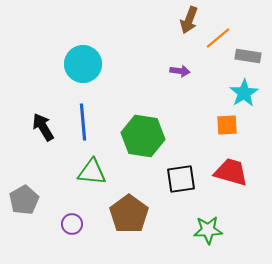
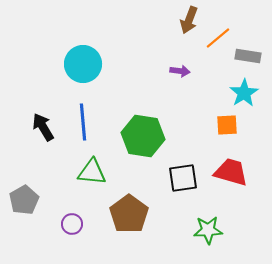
black square: moved 2 px right, 1 px up
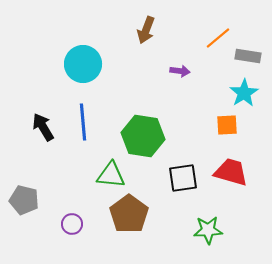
brown arrow: moved 43 px left, 10 px down
green triangle: moved 19 px right, 3 px down
gray pentagon: rotated 28 degrees counterclockwise
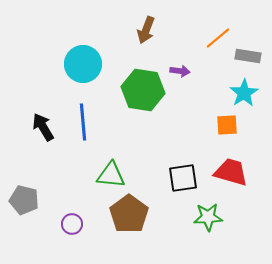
green hexagon: moved 46 px up
green star: moved 13 px up
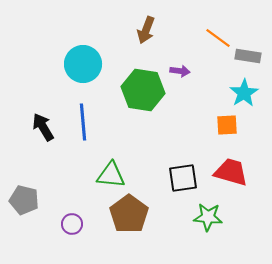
orange line: rotated 76 degrees clockwise
green star: rotated 8 degrees clockwise
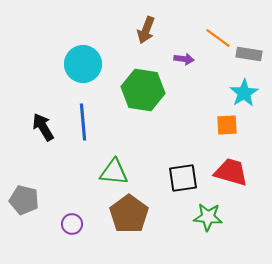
gray rectangle: moved 1 px right, 2 px up
purple arrow: moved 4 px right, 12 px up
green triangle: moved 3 px right, 3 px up
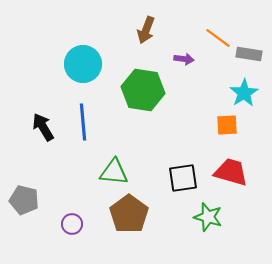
green star: rotated 12 degrees clockwise
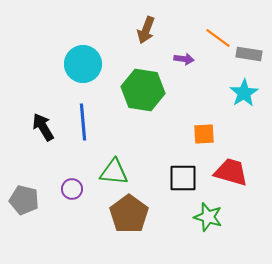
orange square: moved 23 px left, 9 px down
black square: rotated 8 degrees clockwise
purple circle: moved 35 px up
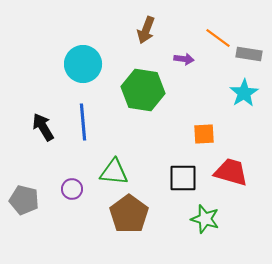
green star: moved 3 px left, 2 px down
